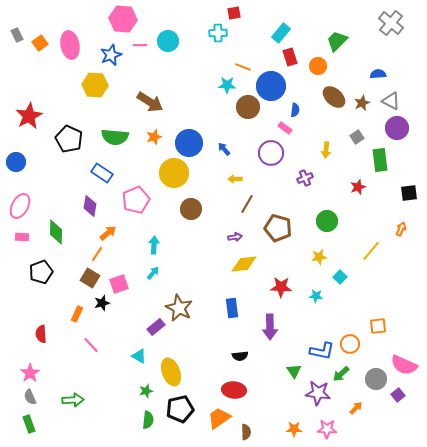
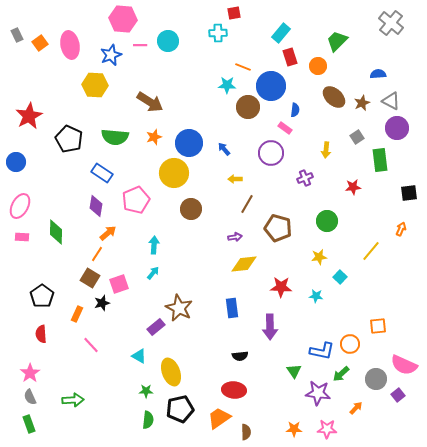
red star at (358, 187): moved 5 px left; rotated 14 degrees clockwise
purple diamond at (90, 206): moved 6 px right
black pentagon at (41, 272): moved 1 px right, 24 px down; rotated 15 degrees counterclockwise
green star at (146, 391): rotated 16 degrees clockwise
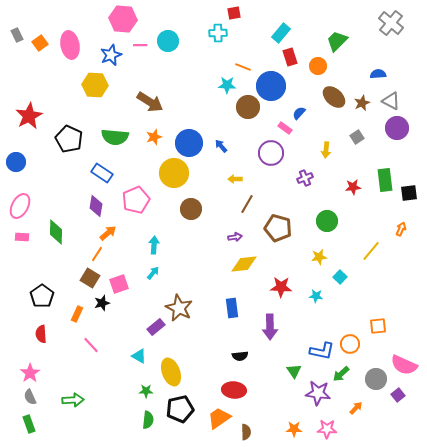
blue semicircle at (295, 110): moved 4 px right, 3 px down; rotated 144 degrees counterclockwise
blue arrow at (224, 149): moved 3 px left, 3 px up
green rectangle at (380, 160): moved 5 px right, 20 px down
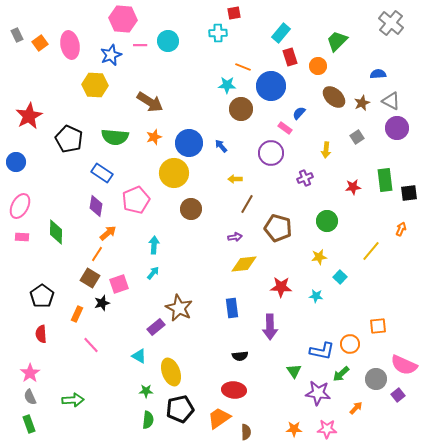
brown circle at (248, 107): moved 7 px left, 2 px down
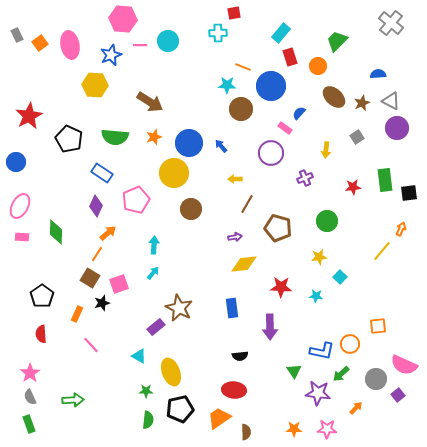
purple diamond at (96, 206): rotated 15 degrees clockwise
yellow line at (371, 251): moved 11 px right
